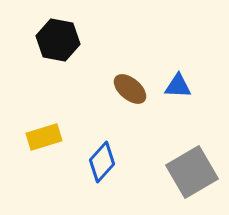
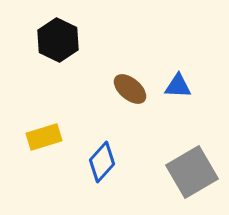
black hexagon: rotated 15 degrees clockwise
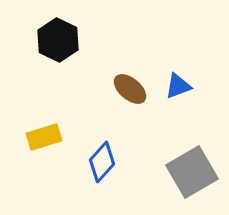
blue triangle: rotated 24 degrees counterclockwise
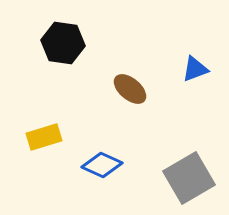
black hexagon: moved 5 px right, 3 px down; rotated 18 degrees counterclockwise
blue triangle: moved 17 px right, 17 px up
blue diamond: moved 3 px down; rotated 72 degrees clockwise
gray square: moved 3 px left, 6 px down
